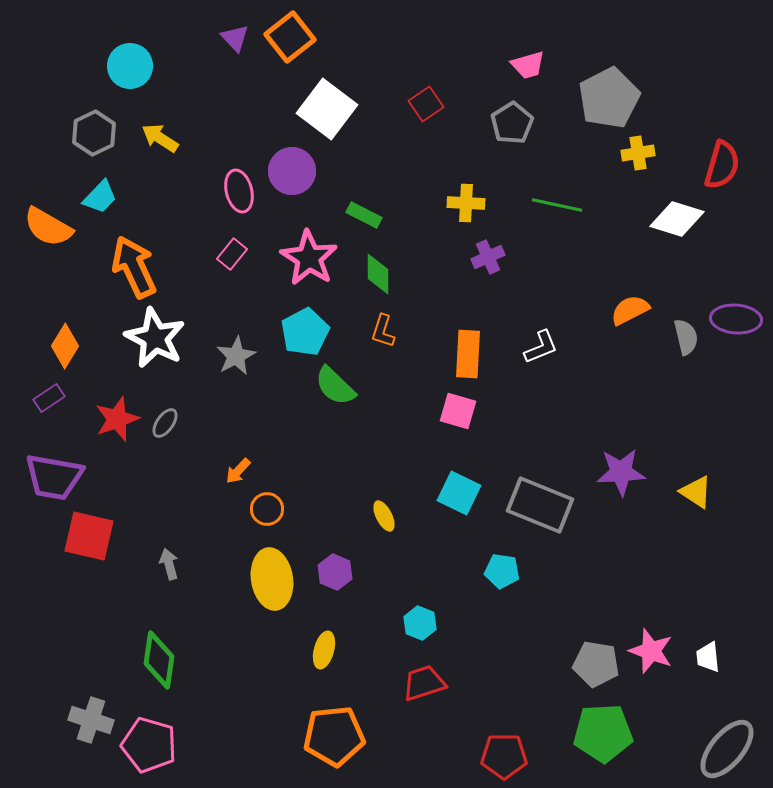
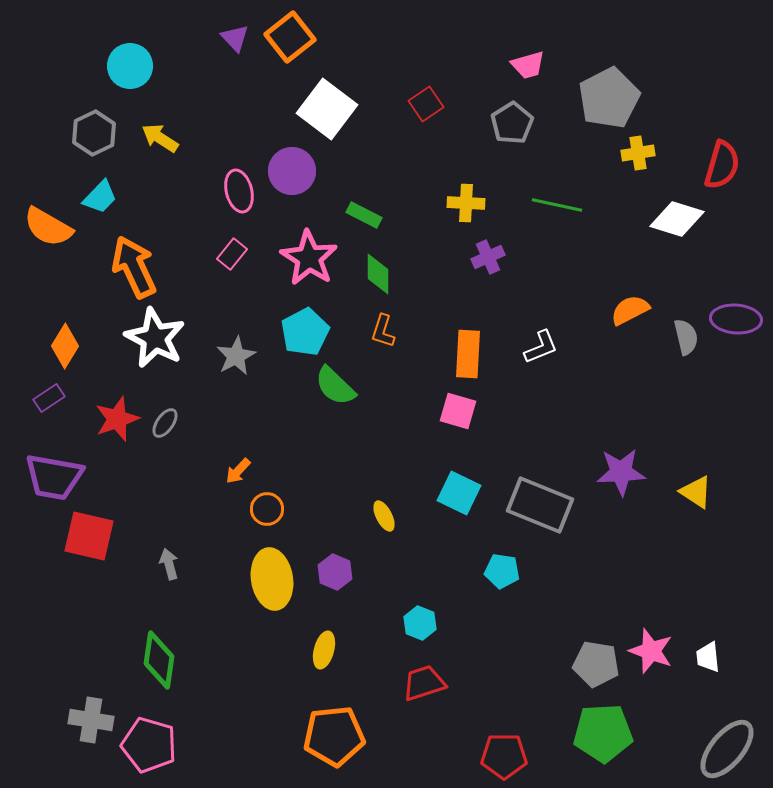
gray cross at (91, 720): rotated 9 degrees counterclockwise
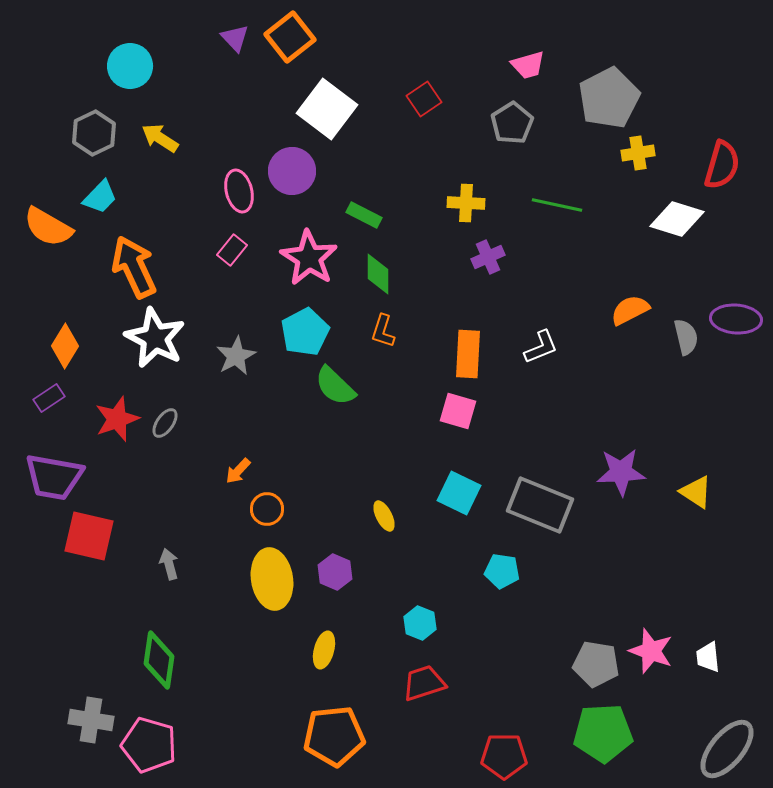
red square at (426, 104): moved 2 px left, 5 px up
pink rectangle at (232, 254): moved 4 px up
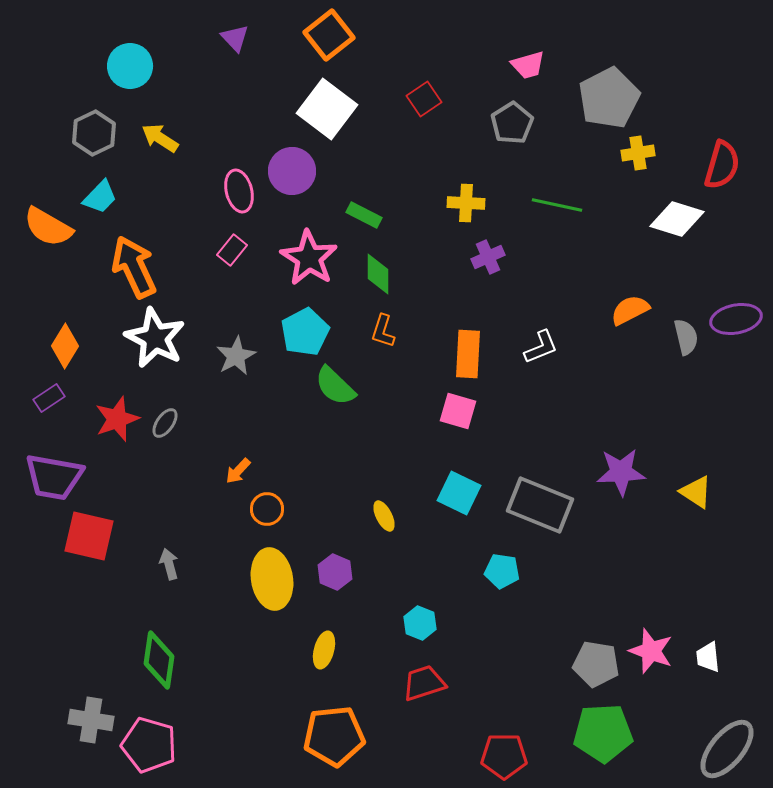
orange square at (290, 37): moved 39 px right, 2 px up
purple ellipse at (736, 319): rotated 15 degrees counterclockwise
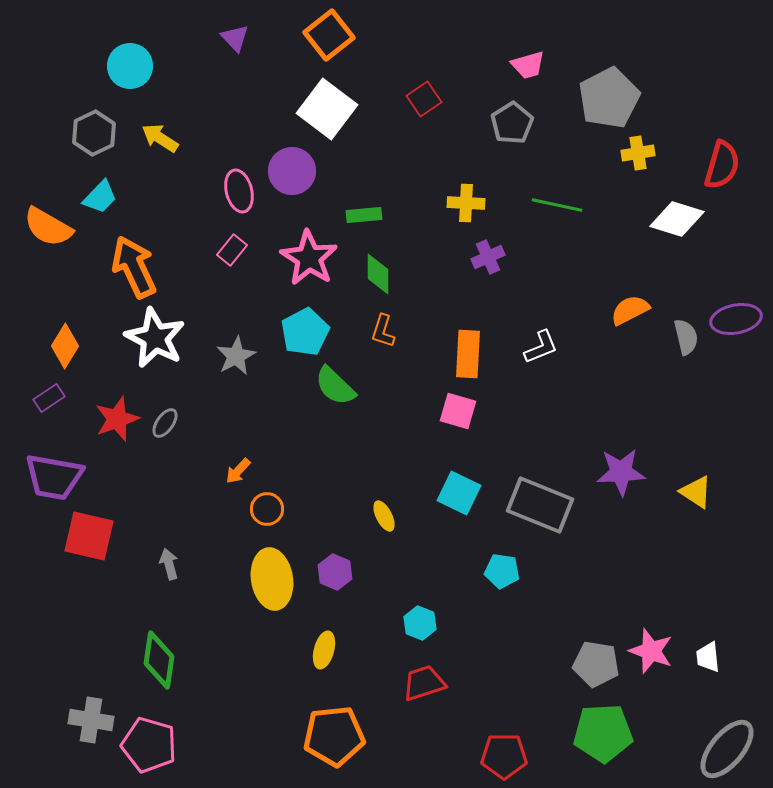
green rectangle at (364, 215): rotated 32 degrees counterclockwise
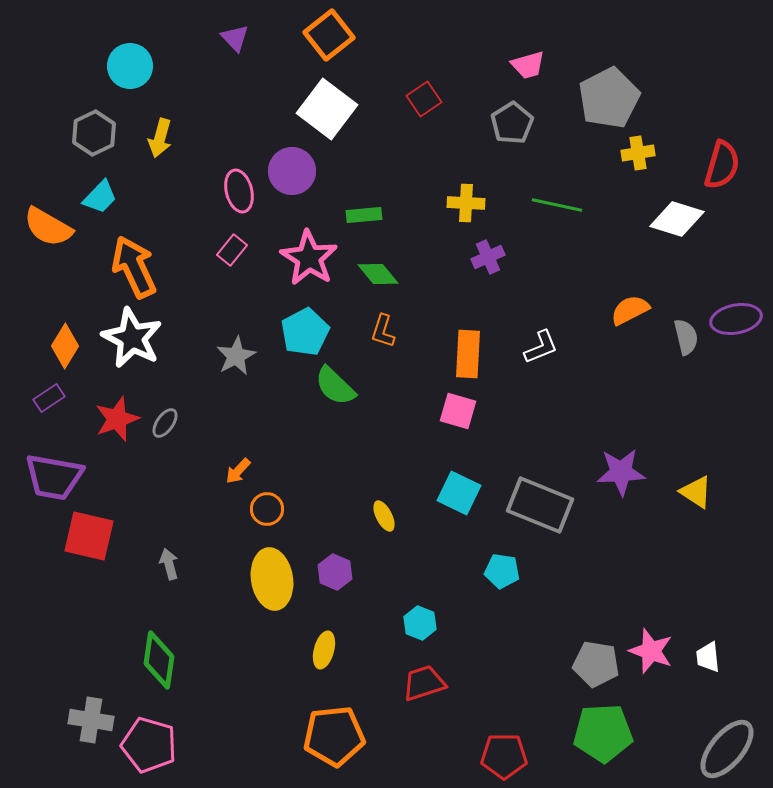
yellow arrow at (160, 138): rotated 108 degrees counterclockwise
green diamond at (378, 274): rotated 39 degrees counterclockwise
white star at (155, 338): moved 23 px left
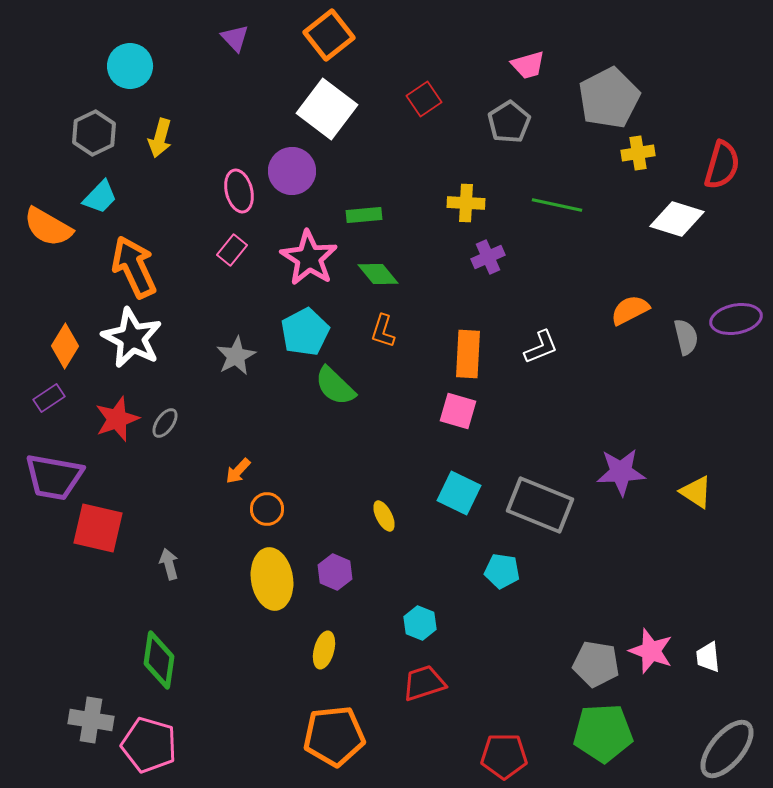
gray pentagon at (512, 123): moved 3 px left, 1 px up
red square at (89, 536): moved 9 px right, 8 px up
